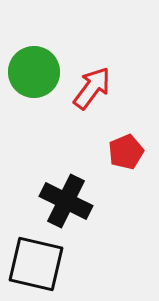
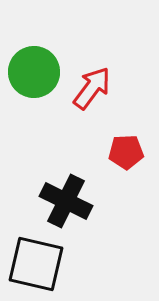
red pentagon: rotated 20 degrees clockwise
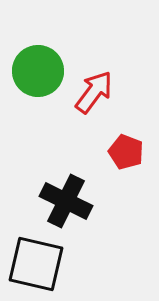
green circle: moved 4 px right, 1 px up
red arrow: moved 2 px right, 4 px down
red pentagon: rotated 24 degrees clockwise
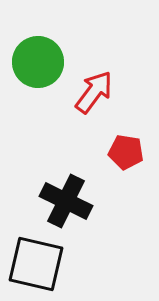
green circle: moved 9 px up
red pentagon: rotated 12 degrees counterclockwise
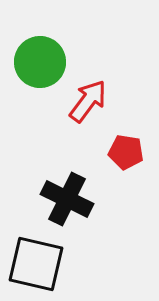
green circle: moved 2 px right
red arrow: moved 6 px left, 9 px down
black cross: moved 1 px right, 2 px up
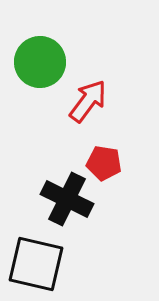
red pentagon: moved 22 px left, 11 px down
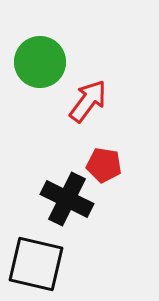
red pentagon: moved 2 px down
